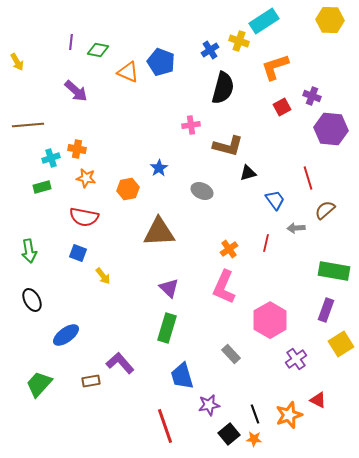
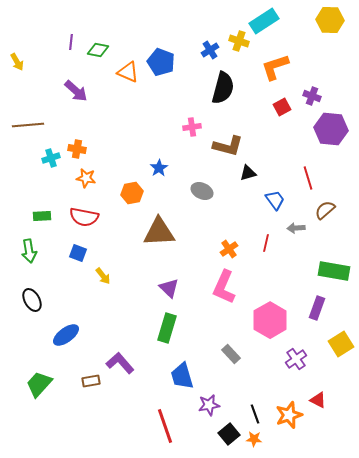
pink cross at (191, 125): moved 1 px right, 2 px down
green rectangle at (42, 187): moved 29 px down; rotated 12 degrees clockwise
orange hexagon at (128, 189): moved 4 px right, 4 px down
purple rectangle at (326, 310): moved 9 px left, 2 px up
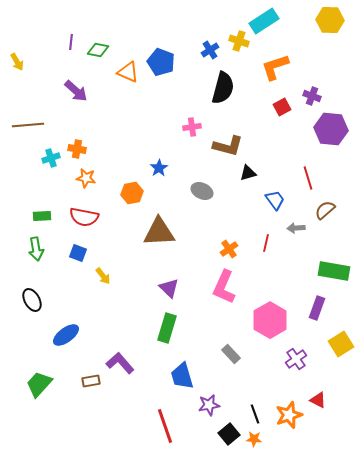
green arrow at (29, 251): moved 7 px right, 2 px up
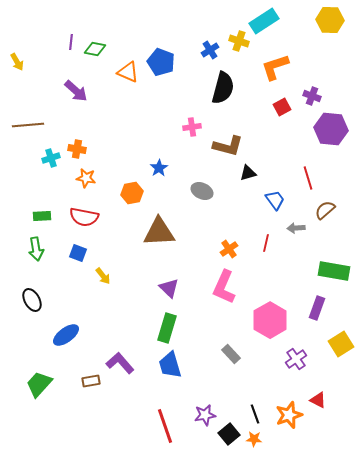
green diamond at (98, 50): moved 3 px left, 1 px up
blue trapezoid at (182, 376): moved 12 px left, 11 px up
purple star at (209, 405): moved 4 px left, 10 px down
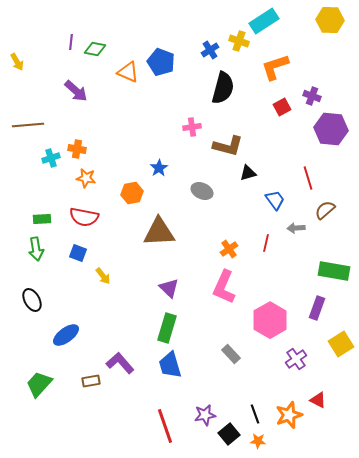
green rectangle at (42, 216): moved 3 px down
orange star at (254, 439): moved 4 px right, 2 px down
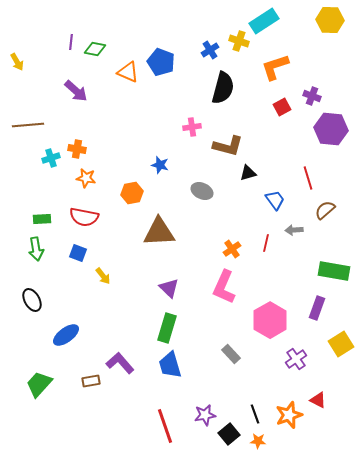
blue star at (159, 168): moved 1 px right, 3 px up; rotated 24 degrees counterclockwise
gray arrow at (296, 228): moved 2 px left, 2 px down
orange cross at (229, 249): moved 3 px right
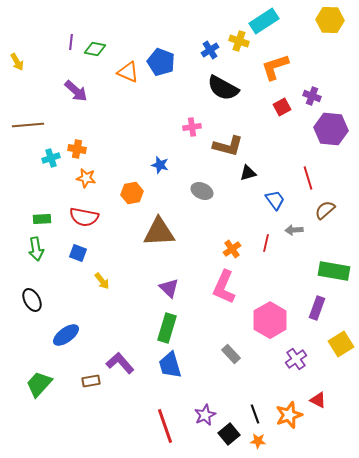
black semicircle at (223, 88): rotated 104 degrees clockwise
yellow arrow at (103, 276): moved 1 px left, 5 px down
purple star at (205, 415): rotated 15 degrees counterclockwise
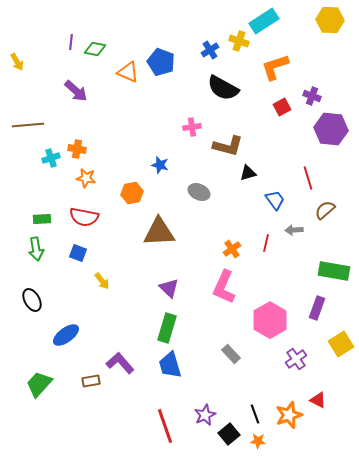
gray ellipse at (202, 191): moved 3 px left, 1 px down
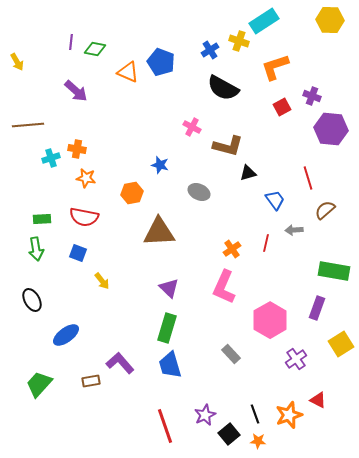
pink cross at (192, 127): rotated 36 degrees clockwise
